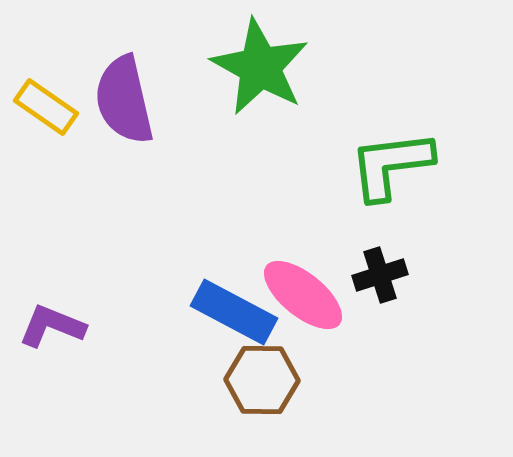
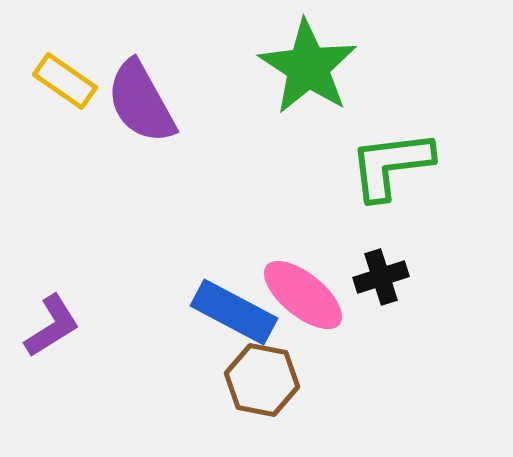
green star: moved 48 px right; rotated 4 degrees clockwise
purple semicircle: moved 17 px right, 2 px down; rotated 16 degrees counterclockwise
yellow rectangle: moved 19 px right, 26 px up
black cross: moved 1 px right, 2 px down
purple L-shape: rotated 126 degrees clockwise
brown hexagon: rotated 10 degrees clockwise
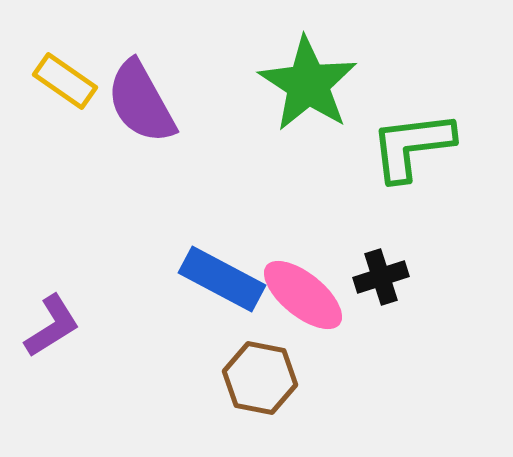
green star: moved 17 px down
green L-shape: moved 21 px right, 19 px up
blue rectangle: moved 12 px left, 33 px up
brown hexagon: moved 2 px left, 2 px up
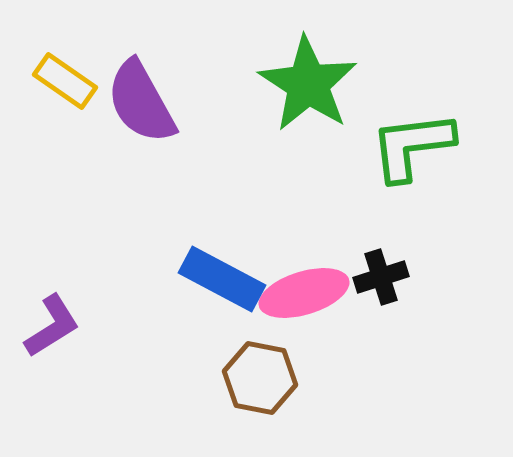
pink ellipse: moved 1 px right, 2 px up; rotated 56 degrees counterclockwise
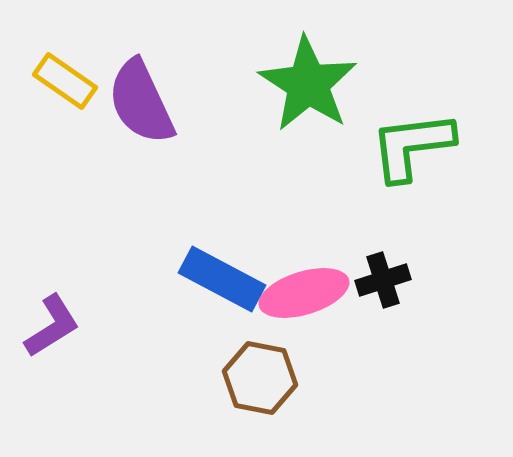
purple semicircle: rotated 4 degrees clockwise
black cross: moved 2 px right, 3 px down
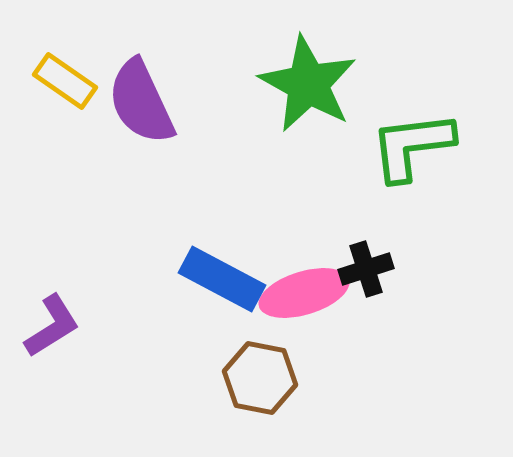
green star: rotated 4 degrees counterclockwise
black cross: moved 17 px left, 11 px up
